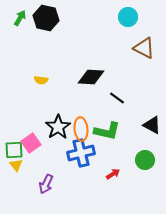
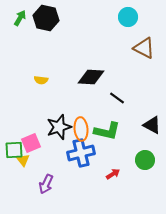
black star: moved 1 px right; rotated 15 degrees clockwise
pink square: rotated 12 degrees clockwise
yellow triangle: moved 7 px right, 5 px up
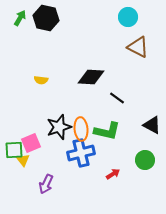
brown triangle: moved 6 px left, 1 px up
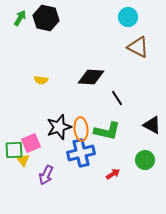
black line: rotated 21 degrees clockwise
purple arrow: moved 9 px up
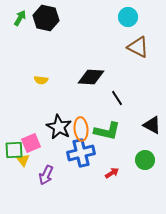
black star: rotated 25 degrees counterclockwise
red arrow: moved 1 px left, 1 px up
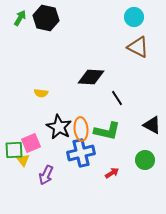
cyan circle: moved 6 px right
yellow semicircle: moved 13 px down
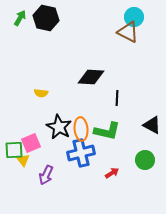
brown triangle: moved 10 px left, 15 px up
black line: rotated 35 degrees clockwise
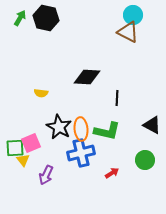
cyan circle: moved 1 px left, 2 px up
black diamond: moved 4 px left
green square: moved 1 px right, 2 px up
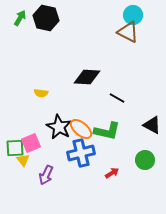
black line: rotated 63 degrees counterclockwise
orange ellipse: rotated 45 degrees counterclockwise
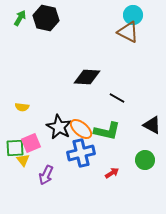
yellow semicircle: moved 19 px left, 14 px down
